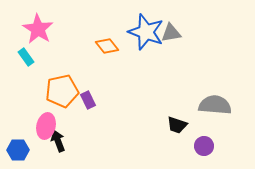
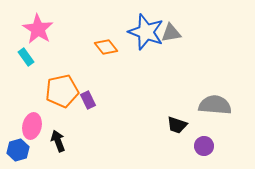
orange diamond: moved 1 px left, 1 px down
pink ellipse: moved 14 px left
blue hexagon: rotated 15 degrees counterclockwise
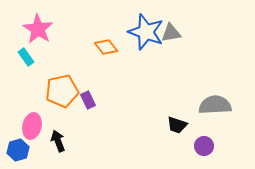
gray semicircle: rotated 8 degrees counterclockwise
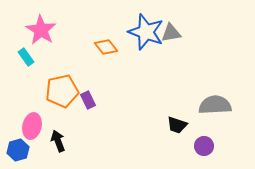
pink star: moved 3 px right, 1 px down
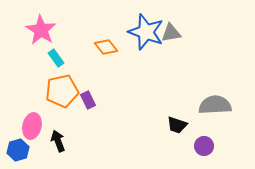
cyan rectangle: moved 30 px right, 1 px down
